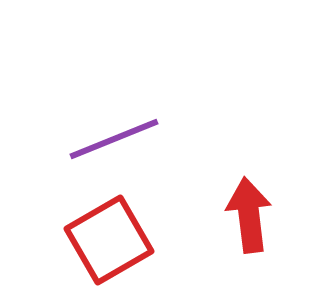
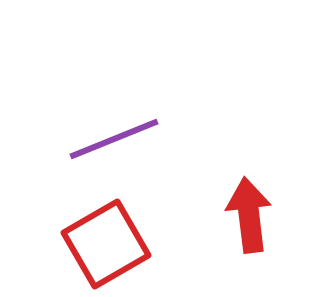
red square: moved 3 px left, 4 px down
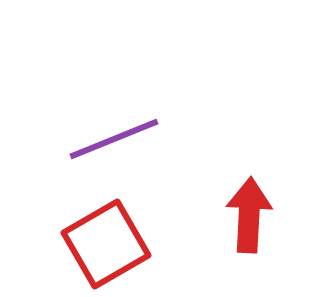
red arrow: rotated 10 degrees clockwise
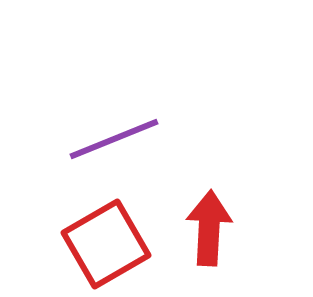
red arrow: moved 40 px left, 13 px down
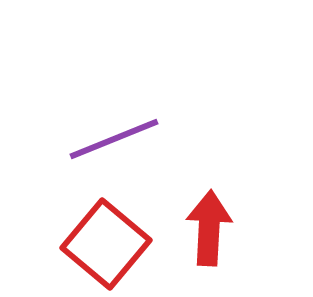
red square: rotated 20 degrees counterclockwise
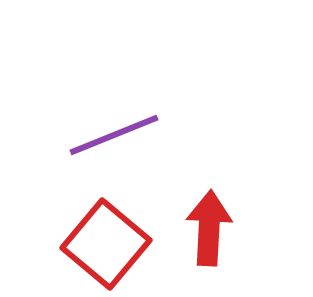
purple line: moved 4 px up
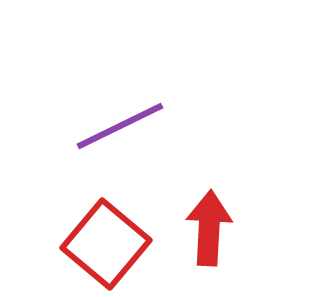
purple line: moved 6 px right, 9 px up; rotated 4 degrees counterclockwise
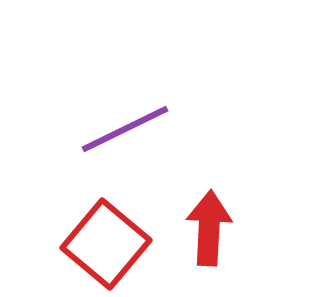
purple line: moved 5 px right, 3 px down
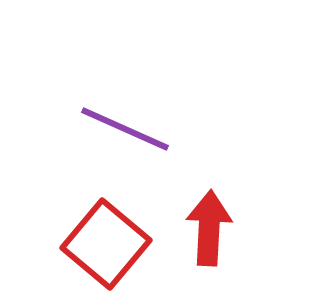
purple line: rotated 50 degrees clockwise
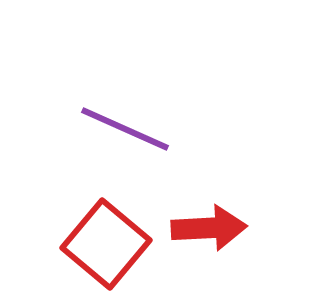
red arrow: rotated 84 degrees clockwise
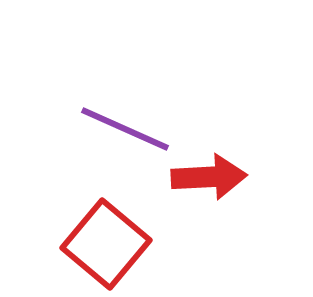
red arrow: moved 51 px up
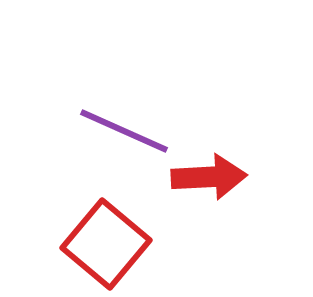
purple line: moved 1 px left, 2 px down
